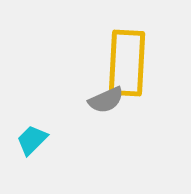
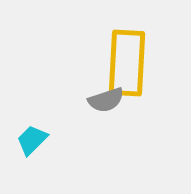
gray semicircle: rotated 6 degrees clockwise
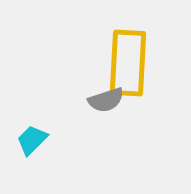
yellow rectangle: moved 1 px right
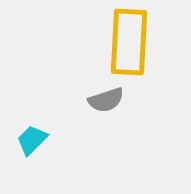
yellow rectangle: moved 1 px right, 21 px up
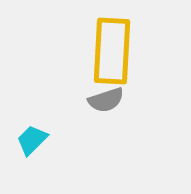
yellow rectangle: moved 17 px left, 9 px down
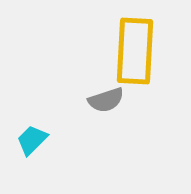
yellow rectangle: moved 23 px right
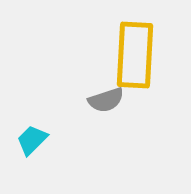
yellow rectangle: moved 4 px down
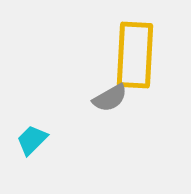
gray semicircle: moved 4 px right, 2 px up; rotated 12 degrees counterclockwise
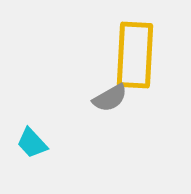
cyan trapezoid: moved 3 px down; rotated 88 degrees counterclockwise
